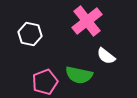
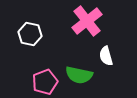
white semicircle: rotated 36 degrees clockwise
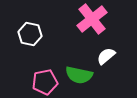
pink cross: moved 5 px right, 2 px up
white semicircle: rotated 66 degrees clockwise
pink pentagon: rotated 10 degrees clockwise
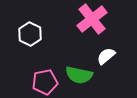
white hexagon: rotated 15 degrees clockwise
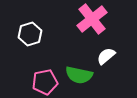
white hexagon: rotated 15 degrees clockwise
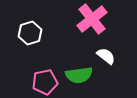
white hexagon: moved 1 px up
white semicircle: rotated 78 degrees clockwise
green semicircle: rotated 20 degrees counterclockwise
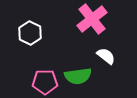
white hexagon: rotated 15 degrees counterclockwise
green semicircle: moved 1 px left, 1 px down
pink pentagon: rotated 10 degrees clockwise
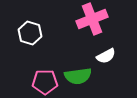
pink cross: rotated 16 degrees clockwise
white hexagon: rotated 10 degrees counterclockwise
white semicircle: rotated 114 degrees clockwise
